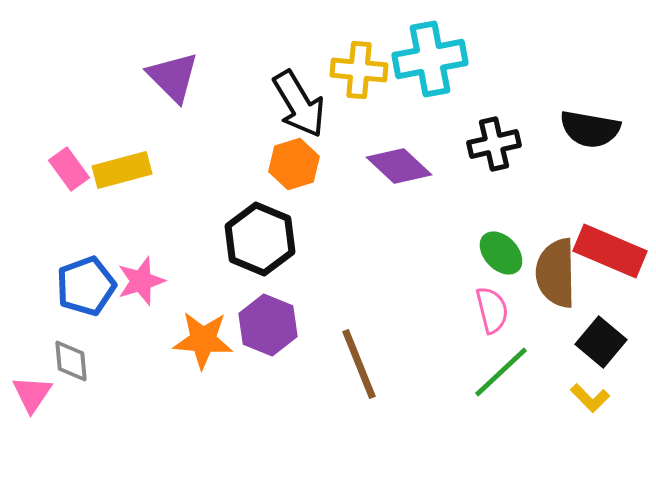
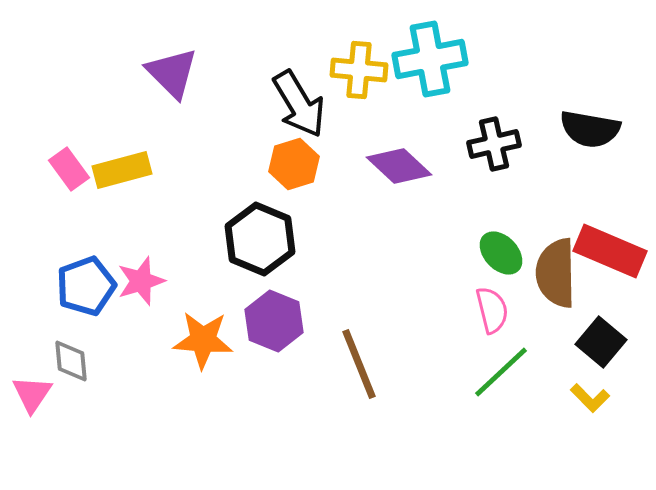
purple triangle: moved 1 px left, 4 px up
purple hexagon: moved 6 px right, 4 px up
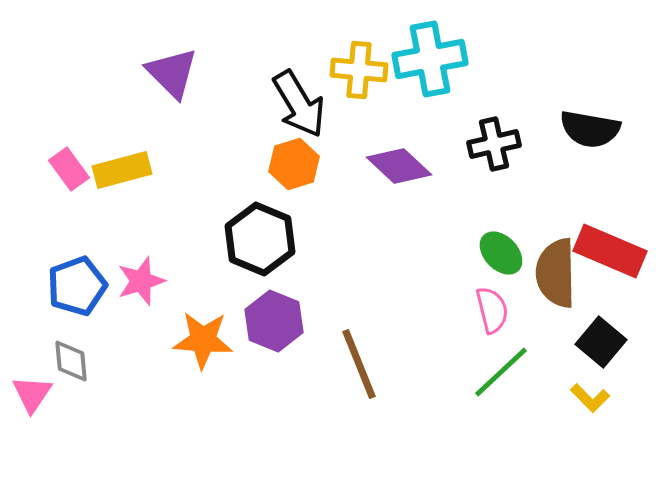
blue pentagon: moved 9 px left
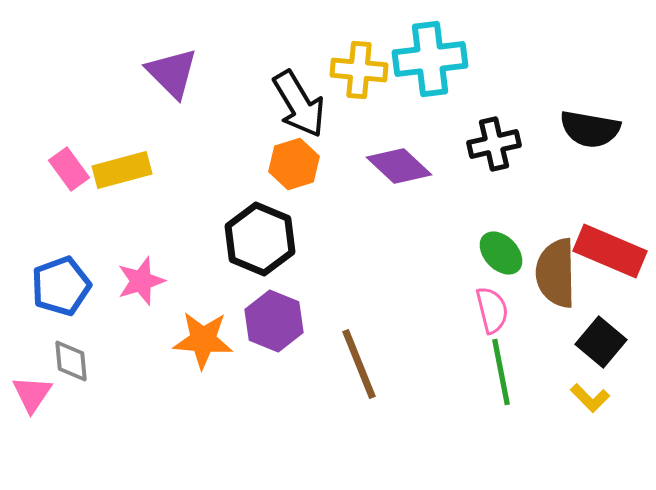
cyan cross: rotated 4 degrees clockwise
blue pentagon: moved 16 px left
green line: rotated 58 degrees counterclockwise
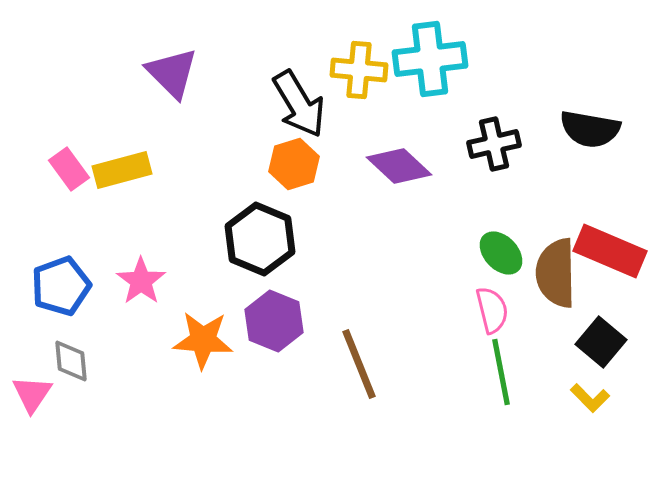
pink star: rotated 18 degrees counterclockwise
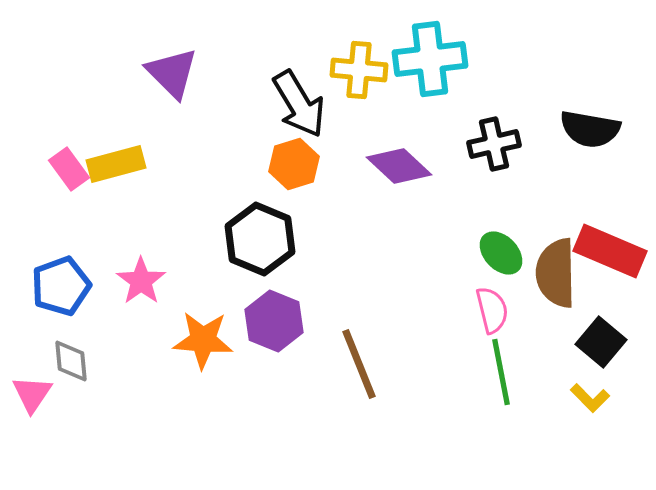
yellow rectangle: moved 6 px left, 6 px up
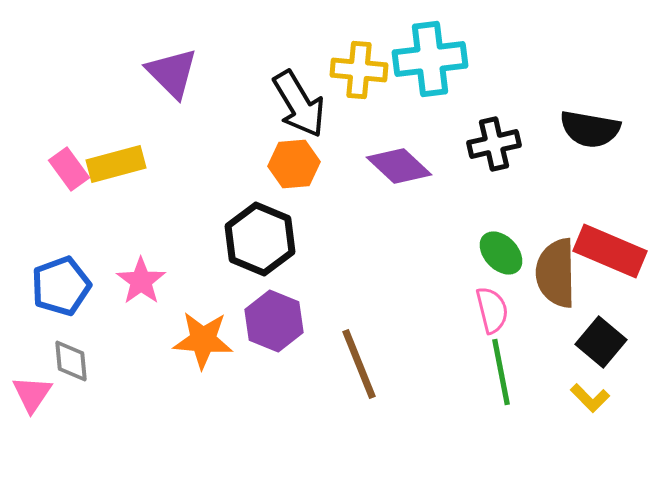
orange hexagon: rotated 12 degrees clockwise
